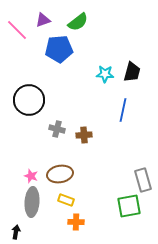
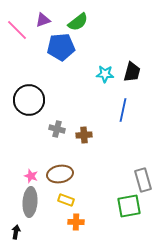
blue pentagon: moved 2 px right, 2 px up
gray ellipse: moved 2 px left
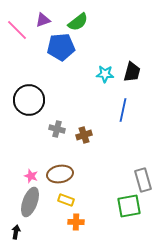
brown cross: rotated 14 degrees counterclockwise
gray ellipse: rotated 16 degrees clockwise
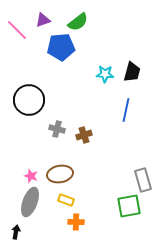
blue line: moved 3 px right
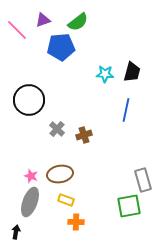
gray cross: rotated 28 degrees clockwise
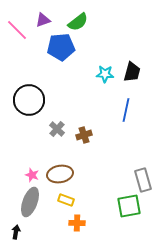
pink star: moved 1 px right, 1 px up
orange cross: moved 1 px right, 1 px down
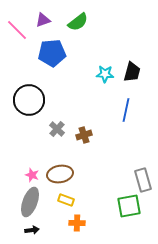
blue pentagon: moved 9 px left, 6 px down
black arrow: moved 16 px right, 2 px up; rotated 72 degrees clockwise
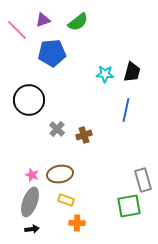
black arrow: moved 1 px up
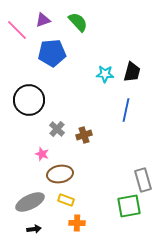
green semicircle: rotated 95 degrees counterclockwise
pink star: moved 10 px right, 21 px up
gray ellipse: rotated 44 degrees clockwise
black arrow: moved 2 px right
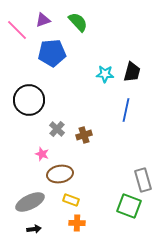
yellow rectangle: moved 5 px right
green square: rotated 30 degrees clockwise
